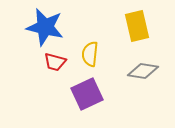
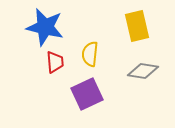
red trapezoid: rotated 110 degrees counterclockwise
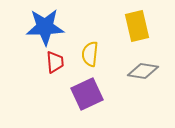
blue star: rotated 15 degrees counterclockwise
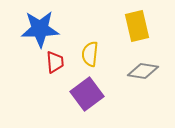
blue star: moved 5 px left, 2 px down
purple square: rotated 12 degrees counterclockwise
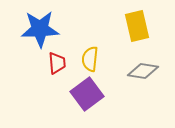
yellow semicircle: moved 5 px down
red trapezoid: moved 2 px right, 1 px down
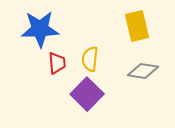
purple square: rotated 8 degrees counterclockwise
